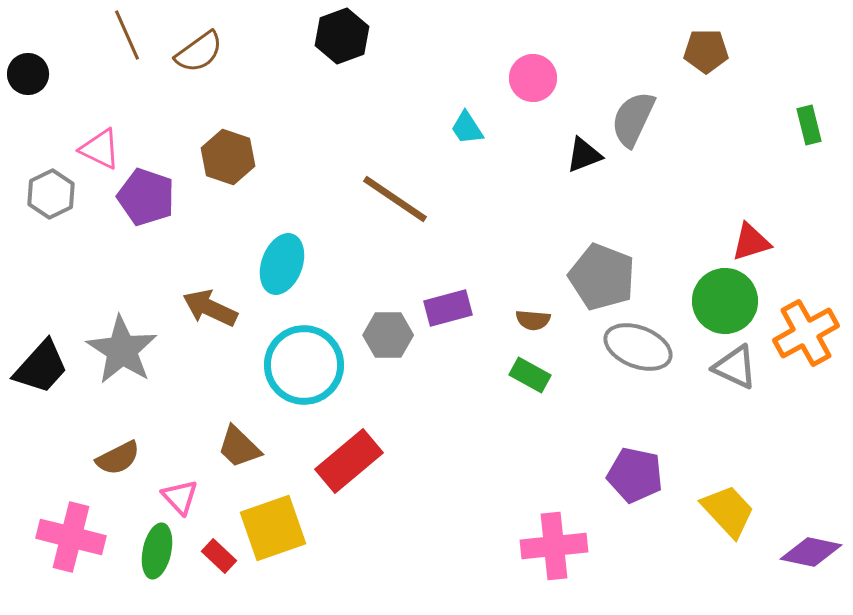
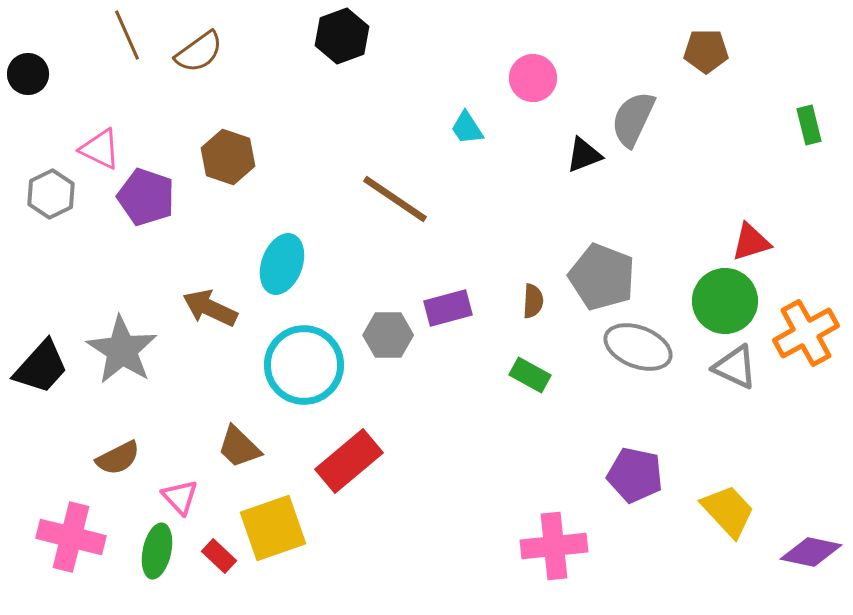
brown semicircle at (533, 320): moved 19 px up; rotated 92 degrees counterclockwise
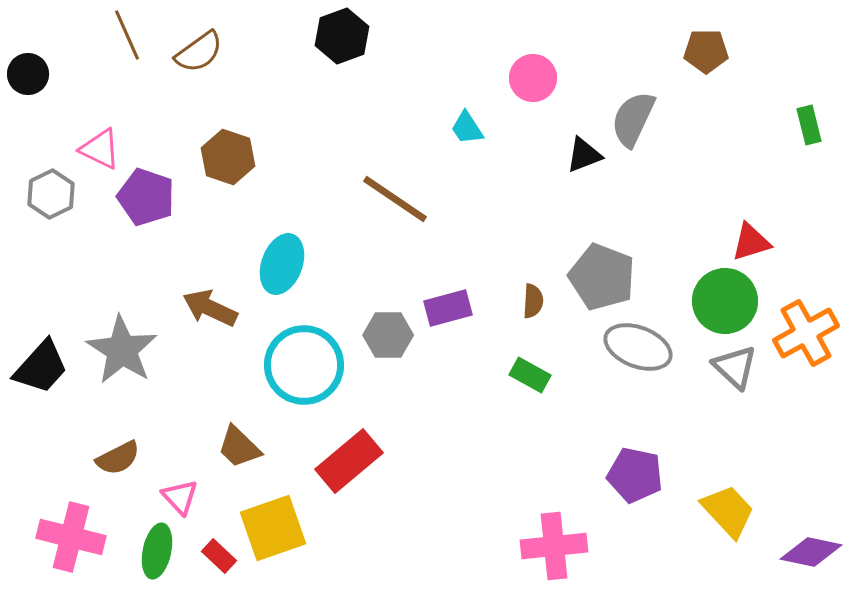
gray triangle at (735, 367): rotated 18 degrees clockwise
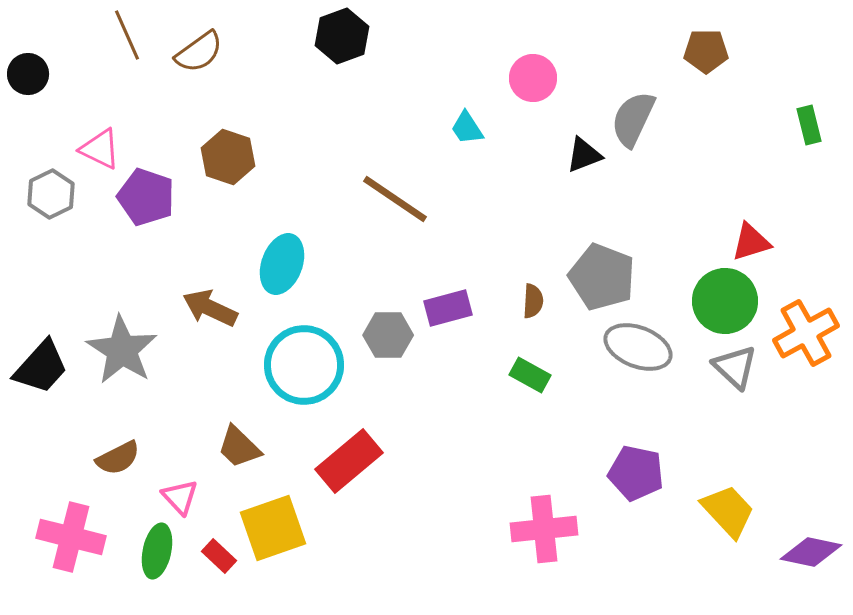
purple pentagon at (635, 475): moved 1 px right, 2 px up
pink cross at (554, 546): moved 10 px left, 17 px up
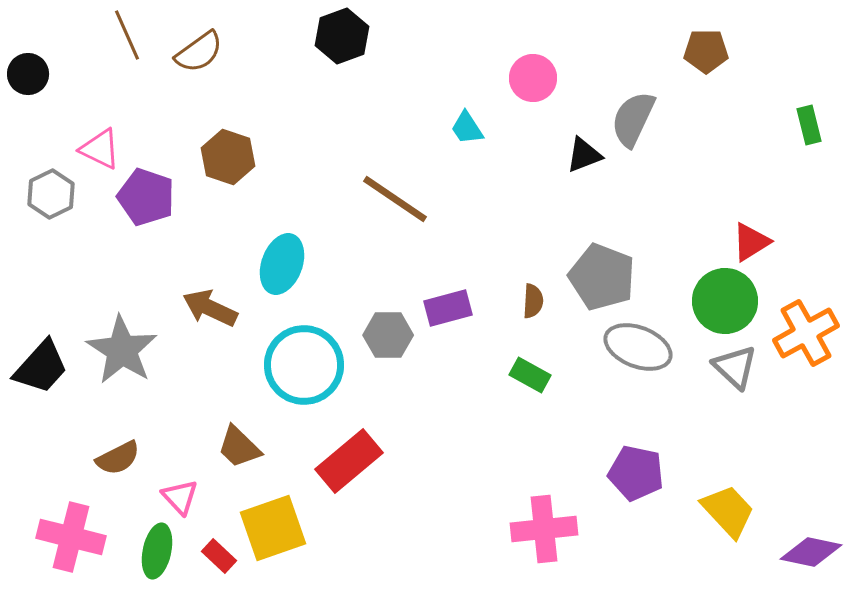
red triangle at (751, 242): rotated 15 degrees counterclockwise
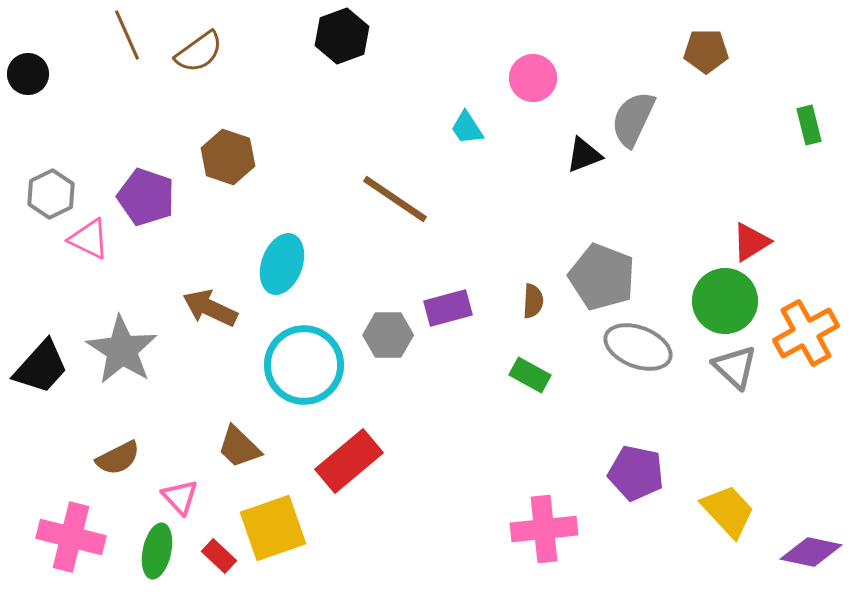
pink triangle at (100, 149): moved 11 px left, 90 px down
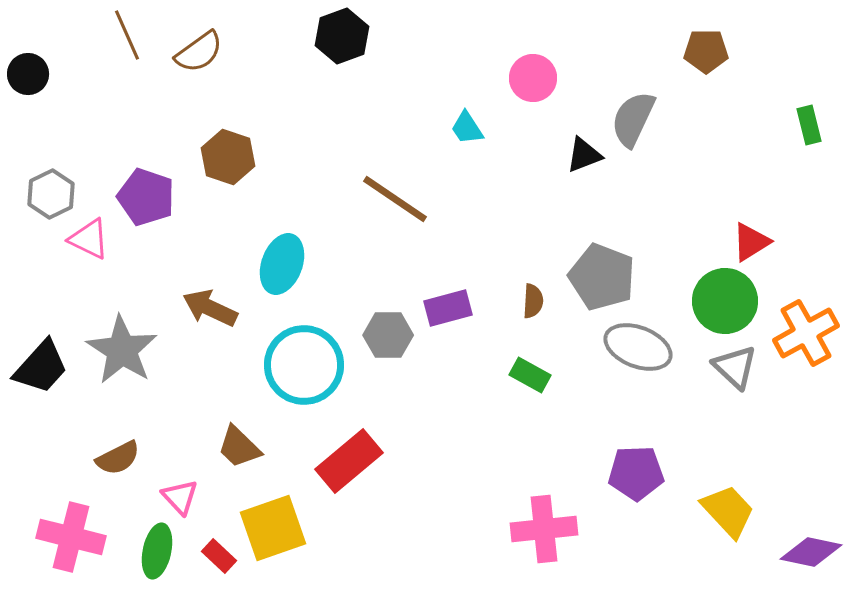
purple pentagon at (636, 473): rotated 14 degrees counterclockwise
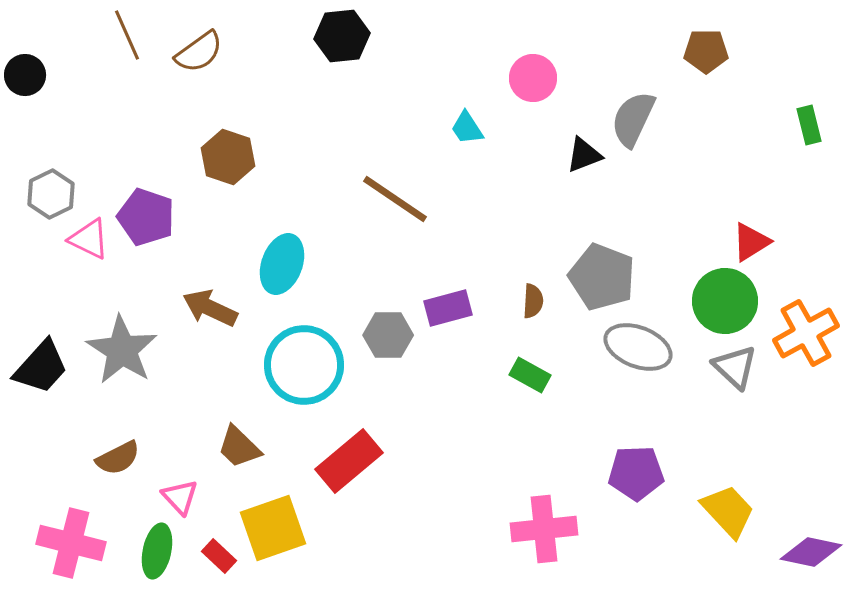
black hexagon at (342, 36): rotated 14 degrees clockwise
black circle at (28, 74): moved 3 px left, 1 px down
purple pentagon at (146, 197): moved 20 px down
pink cross at (71, 537): moved 6 px down
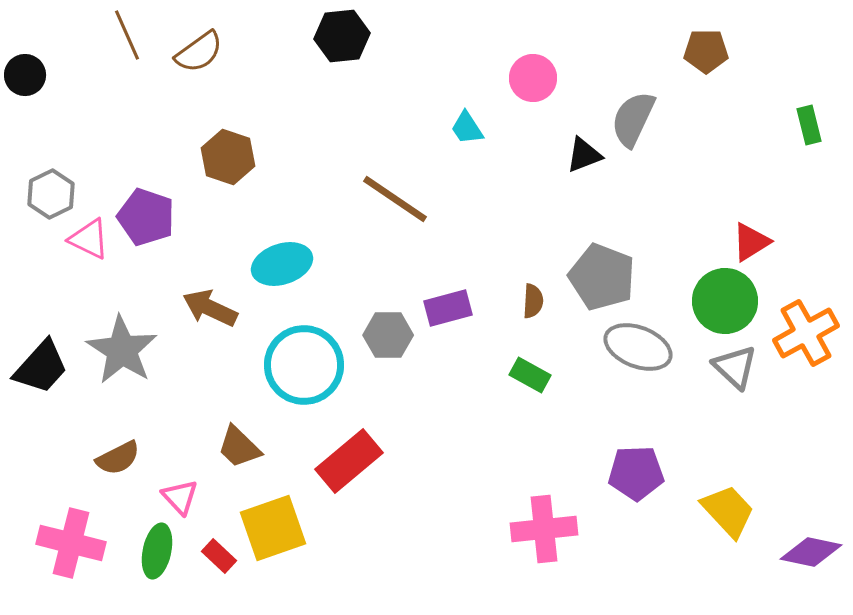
cyan ellipse at (282, 264): rotated 52 degrees clockwise
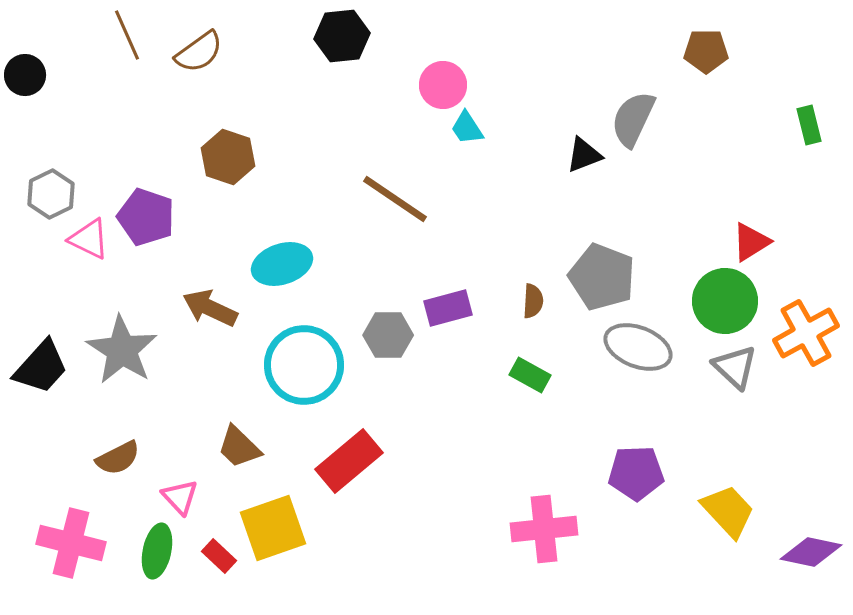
pink circle at (533, 78): moved 90 px left, 7 px down
